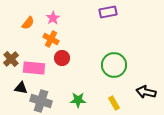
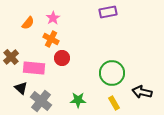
brown cross: moved 2 px up
green circle: moved 2 px left, 8 px down
black triangle: rotated 32 degrees clockwise
black arrow: moved 4 px left
gray cross: rotated 20 degrees clockwise
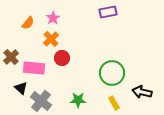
orange cross: rotated 21 degrees clockwise
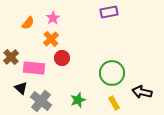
purple rectangle: moved 1 px right
green star: rotated 21 degrees counterclockwise
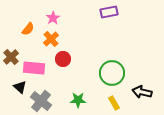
orange semicircle: moved 6 px down
red circle: moved 1 px right, 1 px down
black triangle: moved 1 px left, 1 px up
green star: rotated 21 degrees clockwise
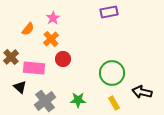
gray cross: moved 4 px right; rotated 15 degrees clockwise
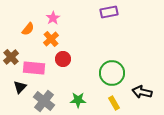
black triangle: rotated 32 degrees clockwise
gray cross: moved 1 px left; rotated 15 degrees counterclockwise
